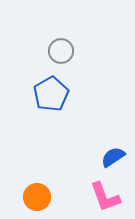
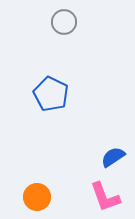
gray circle: moved 3 px right, 29 px up
blue pentagon: rotated 16 degrees counterclockwise
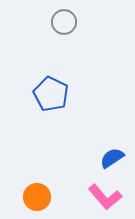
blue semicircle: moved 1 px left, 1 px down
pink L-shape: rotated 20 degrees counterclockwise
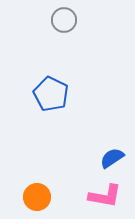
gray circle: moved 2 px up
pink L-shape: moved 1 px up; rotated 40 degrees counterclockwise
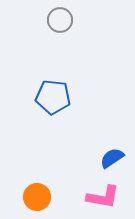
gray circle: moved 4 px left
blue pentagon: moved 2 px right, 3 px down; rotated 20 degrees counterclockwise
pink L-shape: moved 2 px left, 1 px down
